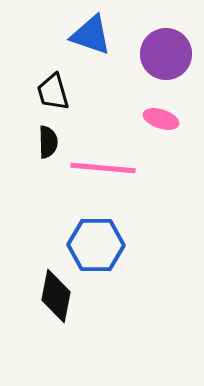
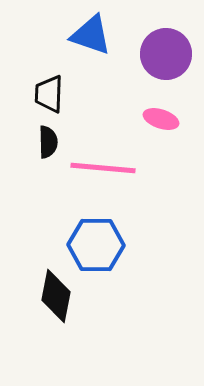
black trapezoid: moved 4 px left, 2 px down; rotated 18 degrees clockwise
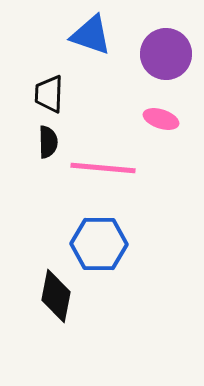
blue hexagon: moved 3 px right, 1 px up
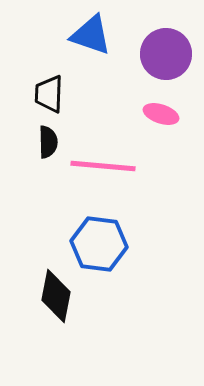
pink ellipse: moved 5 px up
pink line: moved 2 px up
blue hexagon: rotated 6 degrees clockwise
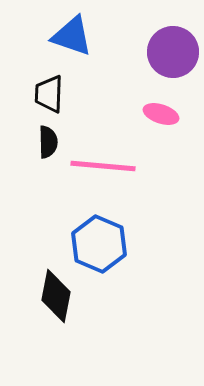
blue triangle: moved 19 px left, 1 px down
purple circle: moved 7 px right, 2 px up
blue hexagon: rotated 16 degrees clockwise
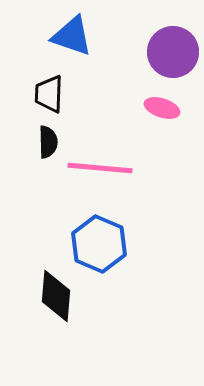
pink ellipse: moved 1 px right, 6 px up
pink line: moved 3 px left, 2 px down
black diamond: rotated 6 degrees counterclockwise
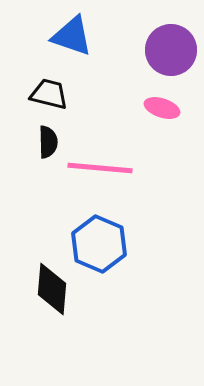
purple circle: moved 2 px left, 2 px up
black trapezoid: rotated 102 degrees clockwise
black diamond: moved 4 px left, 7 px up
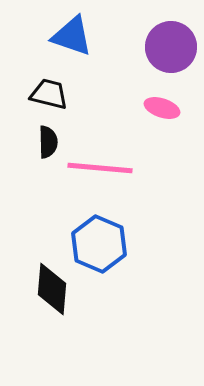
purple circle: moved 3 px up
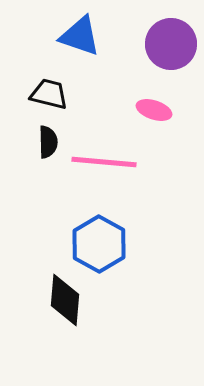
blue triangle: moved 8 px right
purple circle: moved 3 px up
pink ellipse: moved 8 px left, 2 px down
pink line: moved 4 px right, 6 px up
blue hexagon: rotated 6 degrees clockwise
black diamond: moved 13 px right, 11 px down
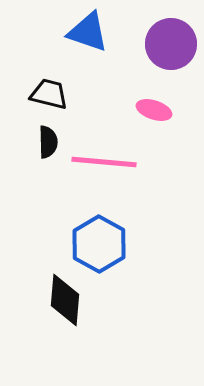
blue triangle: moved 8 px right, 4 px up
